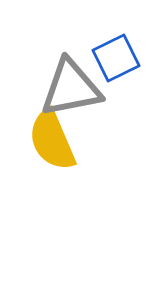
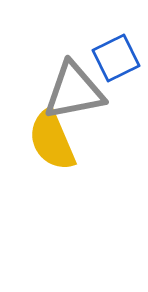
gray triangle: moved 3 px right, 3 px down
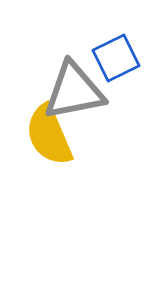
yellow semicircle: moved 3 px left, 5 px up
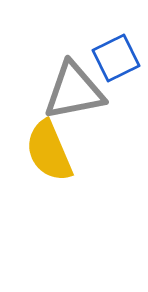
yellow semicircle: moved 16 px down
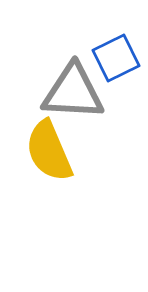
gray triangle: moved 1 px left, 1 px down; rotated 14 degrees clockwise
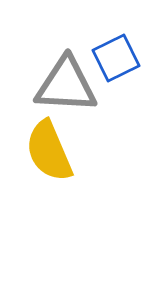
gray triangle: moved 7 px left, 7 px up
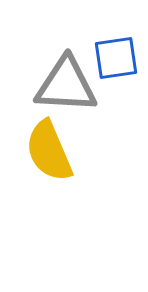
blue square: rotated 18 degrees clockwise
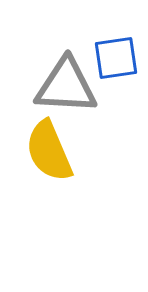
gray triangle: moved 1 px down
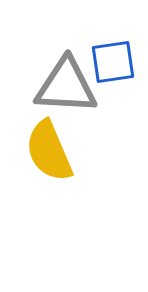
blue square: moved 3 px left, 4 px down
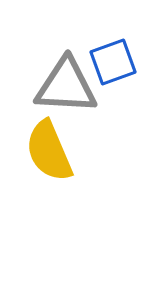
blue square: rotated 12 degrees counterclockwise
